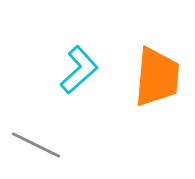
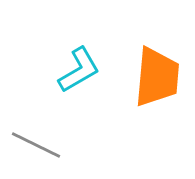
cyan L-shape: rotated 12 degrees clockwise
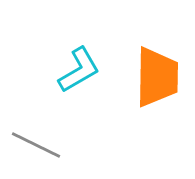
orange trapezoid: rotated 4 degrees counterclockwise
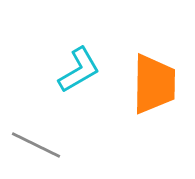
orange trapezoid: moved 3 px left, 7 px down
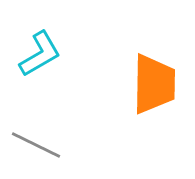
cyan L-shape: moved 39 px left, 16 px up
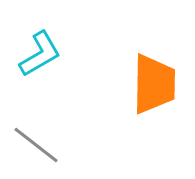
gray line: rotated 12 degrees clockwise
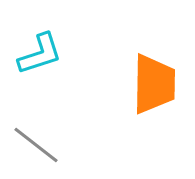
cyan L-shape: rotated 12 degrees clockwise
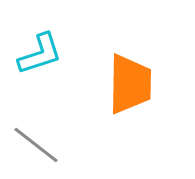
orange trapezoid: moved 24 px left
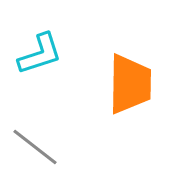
gray line: moved 1 px left, 2 px down
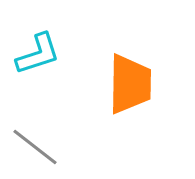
cyan L-shape: moved 2 px left
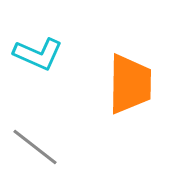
cyan L-shape: rotated 42 degrees clockwise
